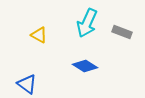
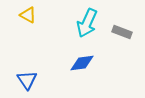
yellow triangle: moved 11 px left, 20 px up
blue diamond: moved 3 px left, 3 px up; rotated 40 degrees counterclockwise
blue triangle: moved 4 px up; rotated 20 degrees clockwise
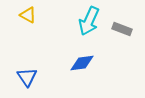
cyan arrow: moved 2 px right, 2 px up
gray rectangle: moved 3 px up
blue triangle: moved 3 px up
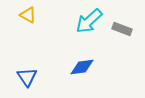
cyan arrow: rotated 24 degrees clockwise
blue diamond: moved 4 px down
